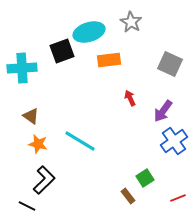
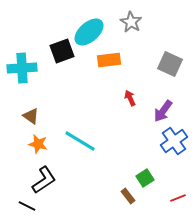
cyan ellipse: rotated 24 degrees counterclockwise
black L-shape: rotated 12 degrees clockwise
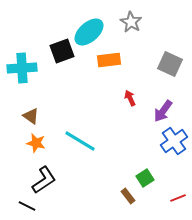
orange star: moved 2 px left, 1 px up
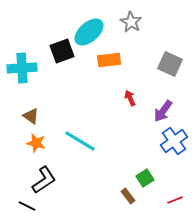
red line: moved 3 px left, 2 px down
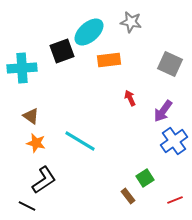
gray star: rotated 20 degrees counterclockwise
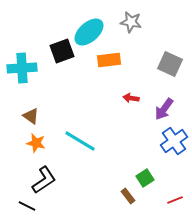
red arrow: moved 1 px right; rotated 56 degrees counterclockwise
purple arrow: moved 1 px right, 2 px up
